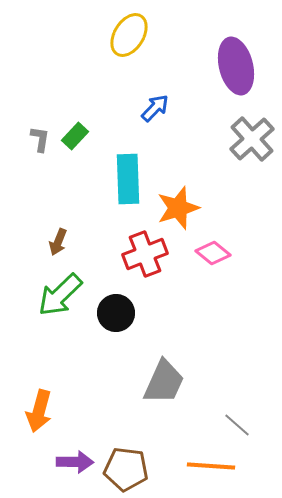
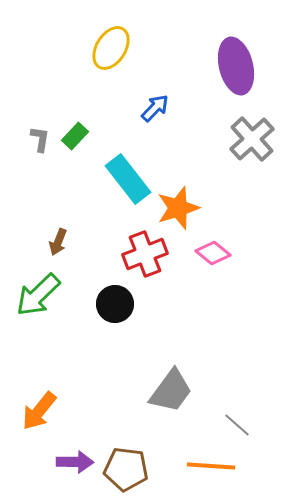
yellow ellipse: moved 18 px left, 13 px down
cyan rectangle: rotated 36 degrees counterclockwise
green arrow: moved 22 px left
black circle: moved 1 px left, 9 px up
gray trapezoid: moved 7 px right, 9 px down; rotated 12 degrees clockwise
orange arrow: rotated 24 degrees clockwise
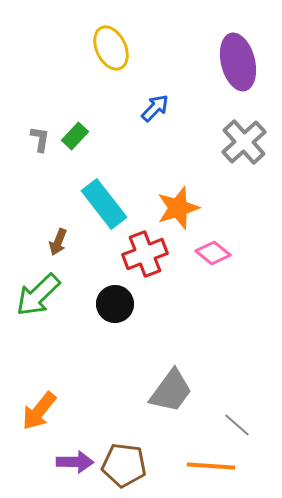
yellow ellipse: rotated 57 degrees counterclockwise
purple ellipse: moved 2 px right, 4 px up
gray cross: moved 8 px left, 3 px down
cyan rectangle: moved 24 px left, 25 px down
brown pentagon: moved 2 px left, 4 px up
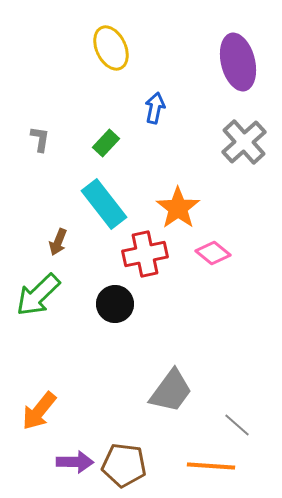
blue arrow: rotated 32 degrees counterclockwise
green rectangle: moved 31 px right, 7 px down
orange star: rotated 18 degrees counterclockwise
red cross: rotated 9 degrees clockwise
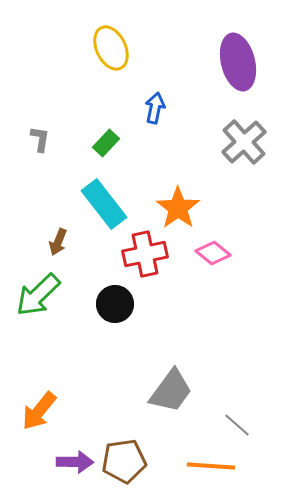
brown pentagon: moved 4 px up; rotated 15 degrees counterclockwise
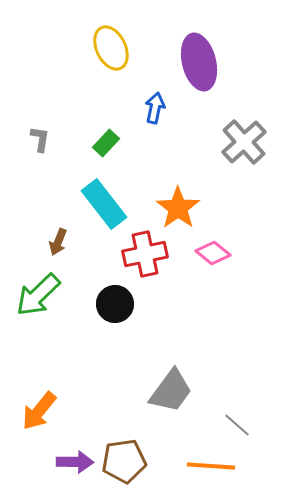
purple ellipse: moved 39 px left
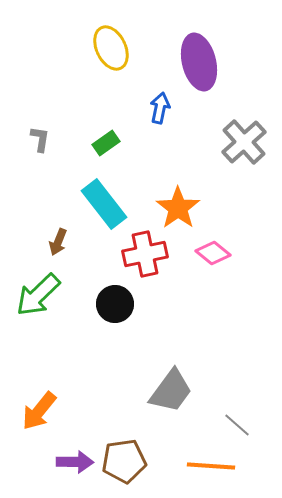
blue arrow: moved 5 px right
green rectangle: rotated 12 degrees clockwise
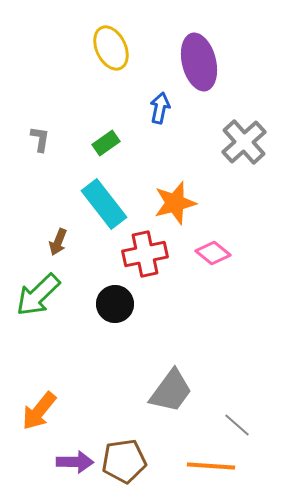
orange star: moved 3 px left, 5 px up; rotated 21 degrees clockwise
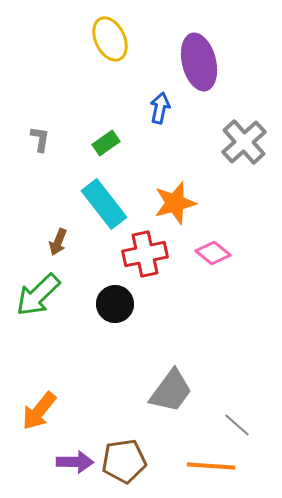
yellow ellipse: moved 1 px left, 9 px up
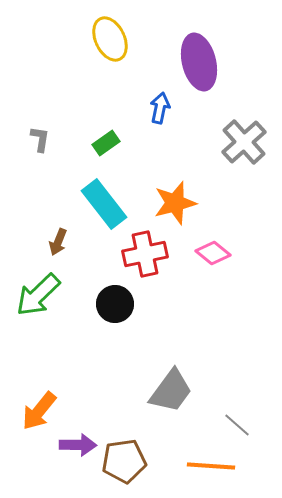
purple arrow: moved 3 px right, 17 px up
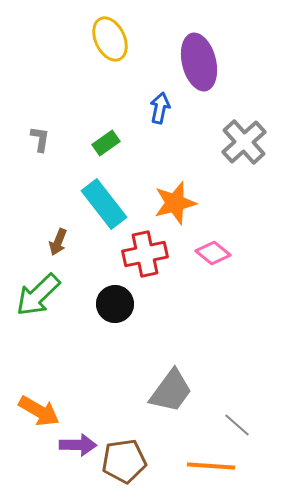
orange arrow: rotated 99 degrees counterclockwise
